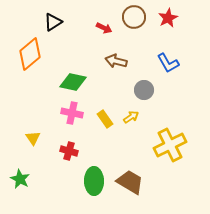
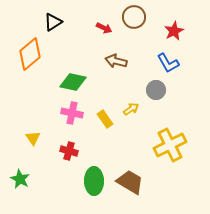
red star: moved 6 px right, 13 px down
gray circle: moved 12 px right
yellow arrow: moved 8 px up
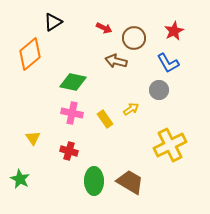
brown circle: moved 21 px down
gray circle: moved 3 px right
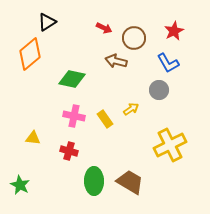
black triangle: moved 6 px left
green diamond: moved 1 px left, 3 px up
pink cross: moved 2 px right, 3 px down
yellow triangle: rotated 49 degrees counterclockwise
green star: moved 6 px down
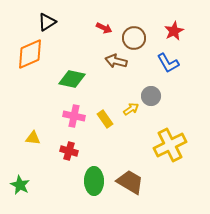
orange diamond: rotated 16 degrees clockwise
gray circle: moved 8 px left, 6 px down
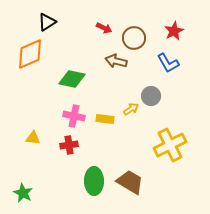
yellow rectangle: rotated 48 degrees counterclockwise
red cross: moved 6 px up; rotated 24 degrees counterclockwise
green star: moved 3 px right, 8 px down
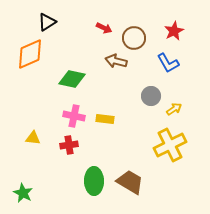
yellow arrow: moved 43 px right
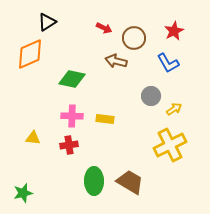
pink cross: moved 2 px left; rotated 10 degrees counterclockwise
green star: rotated 30 degrees clockwise
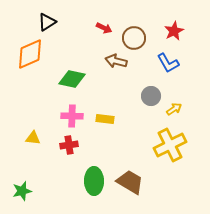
green star: moved 1 px left, 2 px up
